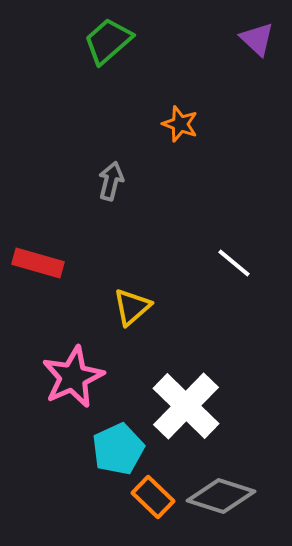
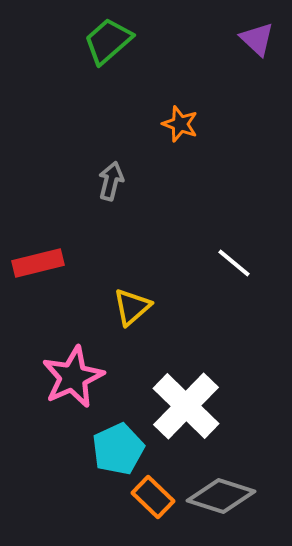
red rectangle: rotated 30 degrees counterclockwise
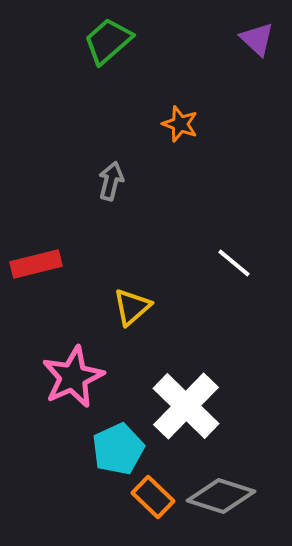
red rectangle: moved 2 px left, 1 px down
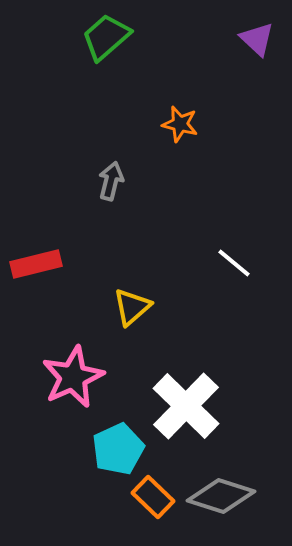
green trapezoid: moved 2 px left, 4 px up
orange star: rotated 6 degrees counterclockwise
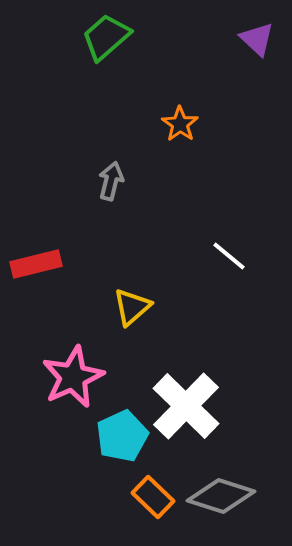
orange star: rotated 21 degrees clockwise
white line: moved 5 px left, 7 px up
cyan pentagon: moved 4 px right, 13 px up
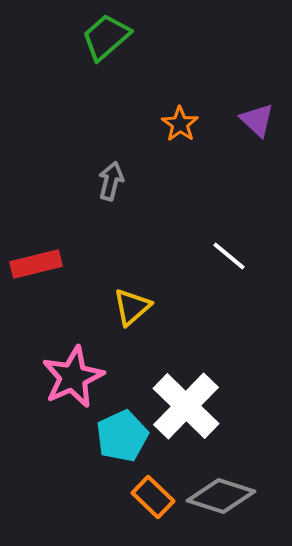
purple triangle: moved 81 px down
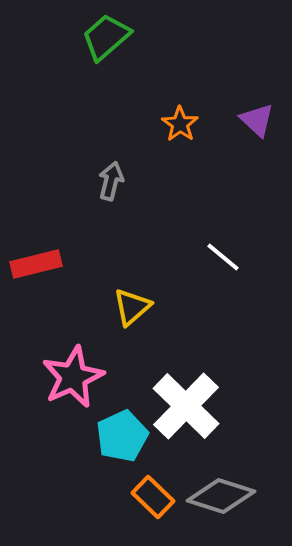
white line: moved 6 px left, 1 px down
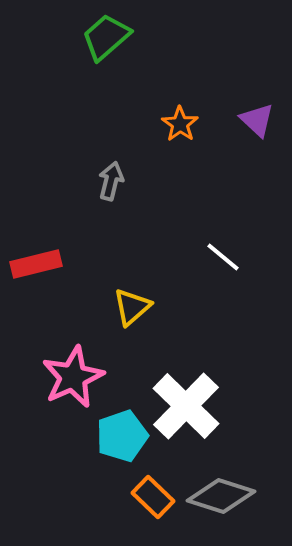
cyan pentagon: rotated 6 degrees clockwise
